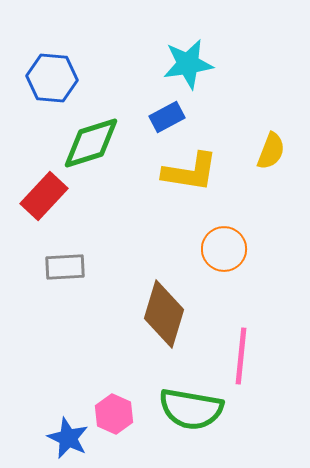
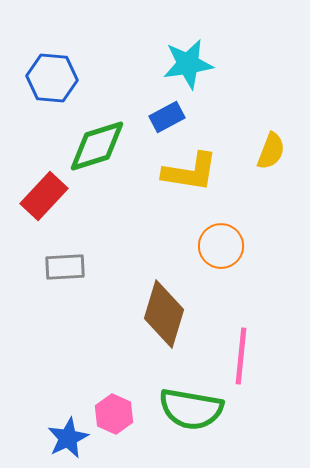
green diamond: moved 6 px right, 3 px down
orange circle: moved 3 px left, 3 px up
blue star: rotated 21 degrees clockwise
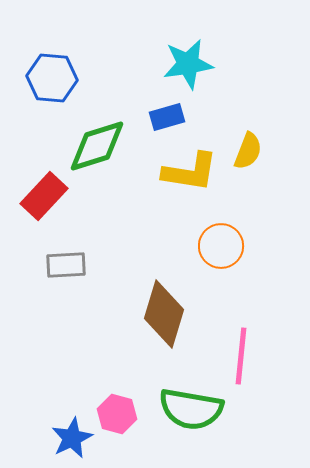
blue rectangle: rotated 12 degrees clockwise
yellow semicircle: moved 23 px left
gray rectangle: moved 1 px right, 2 px up
pink hexagon: moved 3 px right; rotated 9 degrees counterclockwise
blue star: moved 4 px right
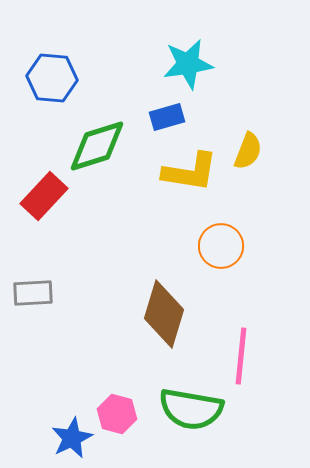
gray rectangle: moved 33 px left, 28 px down
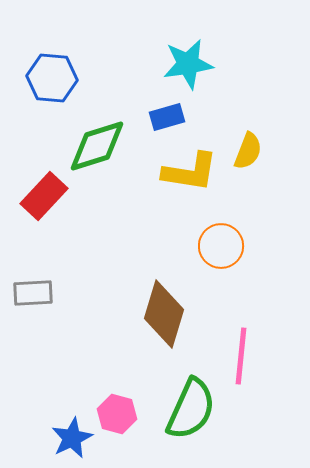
green semicircle: rotated 76 degrees counterclockwise
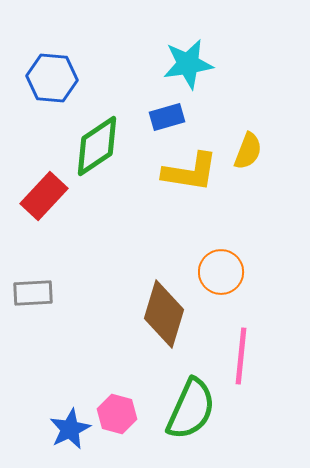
green diamond: rotated 16 degrees counterclockwise
orange circle: moved 26 px down
blue star: moved 2 px left, 9 px up
